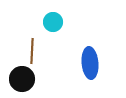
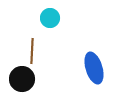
cyan circle: moved 3 px left, 4 px up
blue ellipse: moved 4 px right, 5 px down; rotated 12 degrees counterclockwise
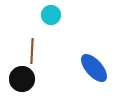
cyan circle: moved 1 px right, 3 px up
blue ellipse: rotated 24 degrees counterclockwise
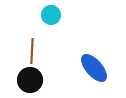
black circle: moved 8 px right, 1 px down
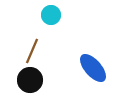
brown line: rotated 20 degrees clockwise
blue ellipse: moved 1 px left
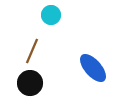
black circle: moved 3 px down
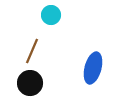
blue ellipse: rotated 56 degrees clockwise
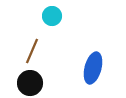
cyan circle: moved 1 px right, 1 px down
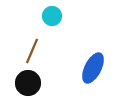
blue ellipse: rotated 12 degrees clockwise
black circle: moved 2 px left
